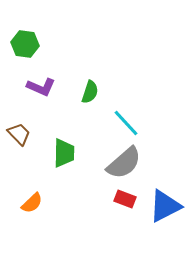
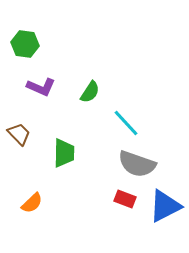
green semicircle: rotated 15 degrees clockwise
gray semicircle: moved 13 px right, 1 px down; rotated 60 degrees clockwise
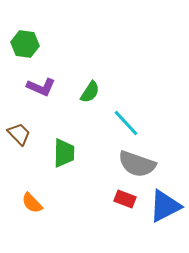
orange semicircle: rotated 90 degrees clockwise
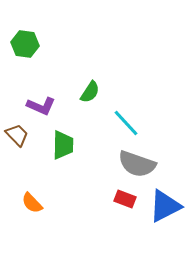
purple L-shape: moved 19 px down
brown trapezoid: moved 2 px left, 1 px down
green trapezoid: moved 1 px left, 8 px up
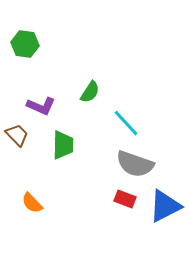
gray semicircle: moved 2 px left
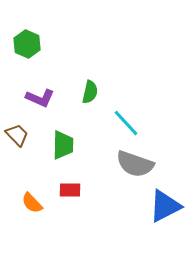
green hexagon: moved 2 px right; rotated 16 degrees clockwise
green semicircle: rotated 20 degrees counterclockwise
purple L-shape: moved 1 px left, 8 px up
red rectangle: moved 55 px left, 9 px up; rotated 20 degrees counterclockwise
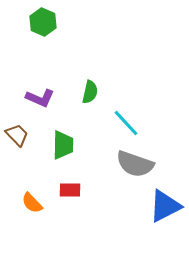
green hexagon: moved 16 px right, 22 px up
